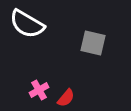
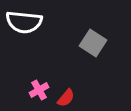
white semicircle: moved 3 px left, 2 px up; rotated 24 degrees counterclockwise
gray square: rotated 20 degrees clockwise
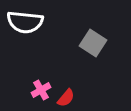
white semicircle: moved 1 px right
pink cross: moved 2 px right
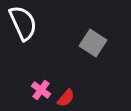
white semicircle: moved 2 px left, 1 px down; rotated 120 degrees counterclockwise
pink cross: rotated 24 degrees counterclockwise
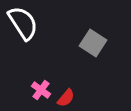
white semicircle: rotated 9 degrees counterclockwise
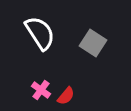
white semicircle: moved 17 px right, 10 px down
red semicircle: moved 2 px up
